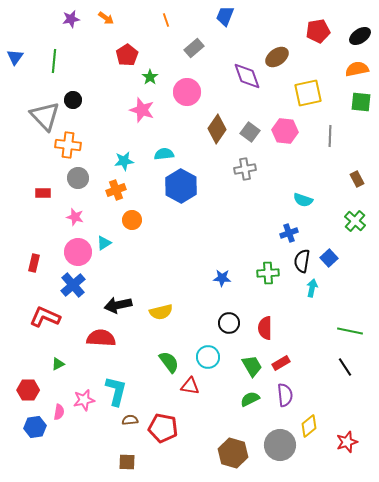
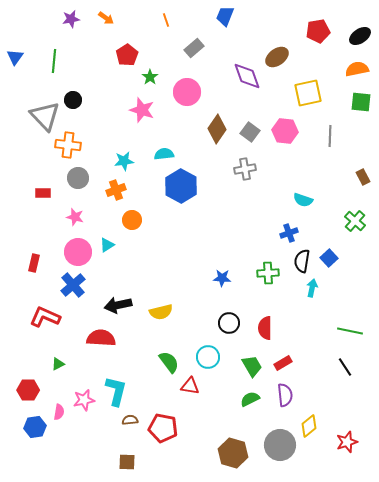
brown rectangle at (357, 179): moved 6 px right, 2 px up
cyan triangle at (104, 243): moved 3 px right, 2 px down
red rectangle at (281, 363): moved 2 px right
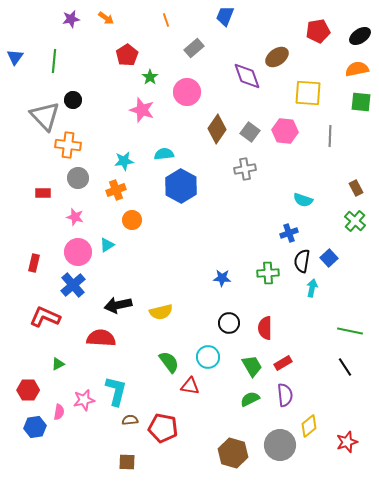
yellow square at (308, 93): rotated 16 degrees clockwise
brown rectangle at (363, 177): moved 7 px left, 11 px down
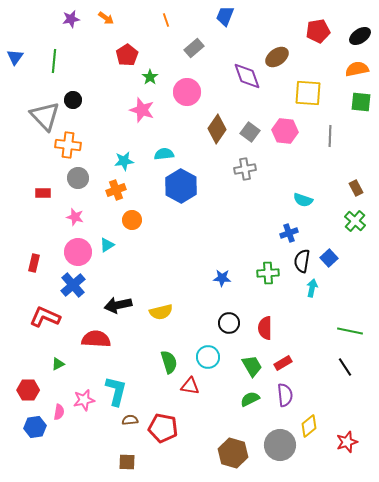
red semicircle at (101, 338): moved 5 px left, 1 px down
green semicircle at (169, 362): rotated 20 degrees clockwise
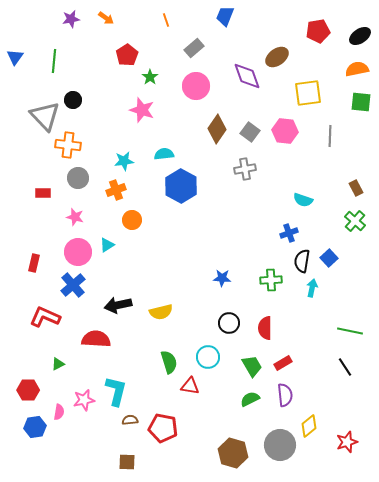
pink circle at (187, 92): moved 9 px right, 6 px up
yellow square at (308, 93): rotated 12 degrees counterclockwise
green cross at (268, 273): moved 3 px right, 7 px down
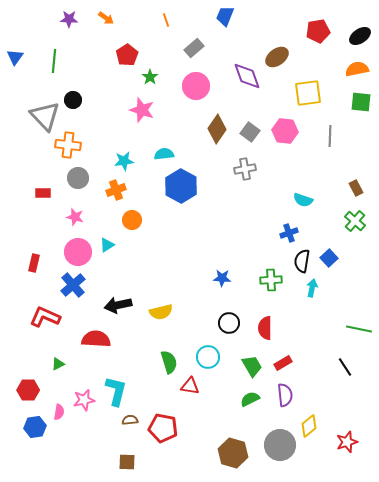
purple star at (71, 19): moved 2 px left; rotated 12 degrees clockwise
green line at (350, 331): moved 9 px right, 2 px up
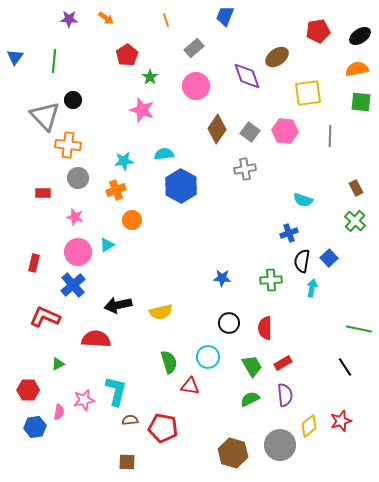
red star at (347, 442): moved 6 px left, 21 px up
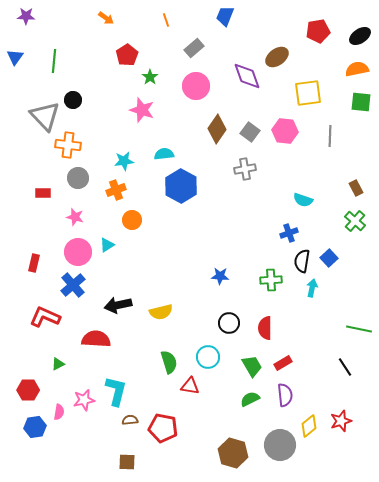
purple star at (69, 19): moved 43 px left, 3 px up
blue star at (222, 278): moved 2 px left, 2 px up
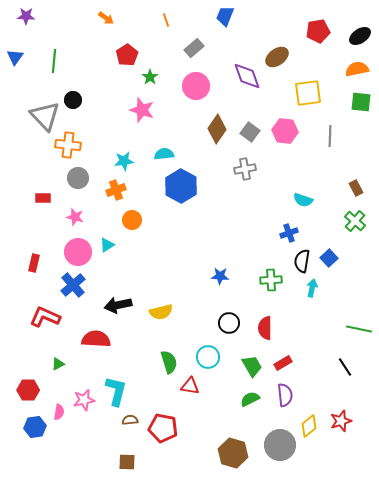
red rectangle at (43, 193): moved 5 px down
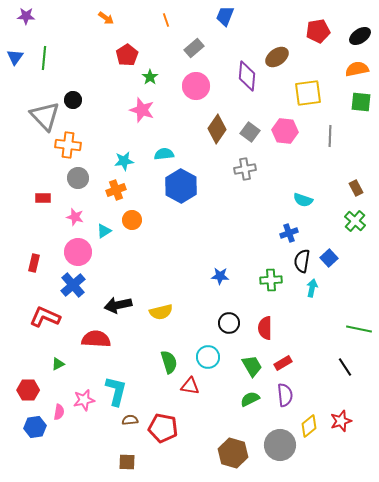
green line at (54, 61): moved 10 px left, 3 px up
purple diamond at (247, 76): rotated 24 degrees clockwise
cyan triangle at (107, 245): moved 3 px left, 14 px up
